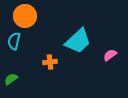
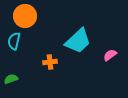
green semicircle: rotated 16 degrees clockwise
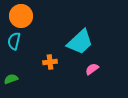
orange circle: moved 4 px left
cyan trapezoid: moved 2 px right, 1 px down
pink semicircle: moved 18 px left, 14 px down
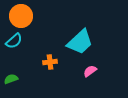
cyan semicircle: rotated 144 degrees counterclockwise
pink semicircle: moved 2 px left, 2 px down
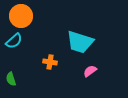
cyan trapezoid: rotated 60 degrees clockwise
orange cross: rotated 16 degrees clockwise
green semicircle: rotated 88 degrees counterclockwise
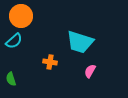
pink semicircle: rotated 24 degrees counterclockwise
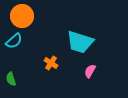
orange circle: moved 1 px right
orange cross: moved 1 px right, 1 px down; rotated 24 degrees clockwise
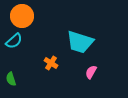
pink semicircle: moved 1 px right, 1 px down
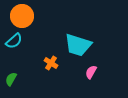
cyan trapezoid: moved 2 px left, 3 px down
green semicircle: rotated 48 degrees clockwise
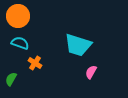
orange circle: moved 4 px left
cyan semicircle: moved 6 px right, 2 px down; rotated 120 degrees counterclockwise
orange cross: moved 16 px left
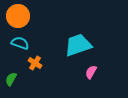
cyan trapezoid: rotated 144 degrees clockwise
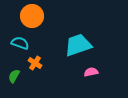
orange circle: moved 14 px right
pink semicircle: rotated 48 degrees clockwise
green semicircle: moved 3 px right, 3 px up
